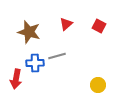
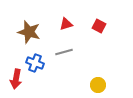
red triangle: rotated 24 degrees clockwise
gray line: moved 7 px right, 4 px up
blue cross: rotated 24 degrees clockwise
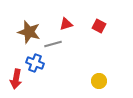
gray line: moved 11 px left, 8 px up
yellow circle: moved 1 px right, 4 px up
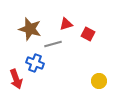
red square: moved 11 px left, 8 px down
brown star: moved 1 px right, 3 px up
red arrow: rotated 30 degrees counterclockwise
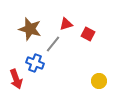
gray line: rotated 36 degrees counterclockwise
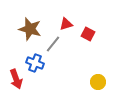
yellow circle: moved 1 px left, 1 px down
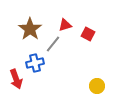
red triangle: moved 1 px left, 1 px down
brown star: rotated 20 degrees clockwise
blue cross: rotated 36 degrees counterclockwise
yellow circle: moved 1 px left, 4 px down
